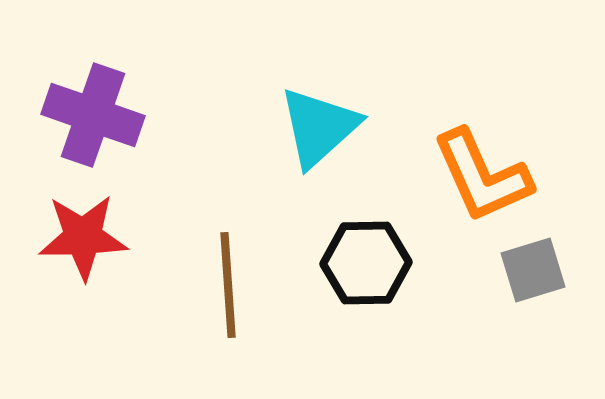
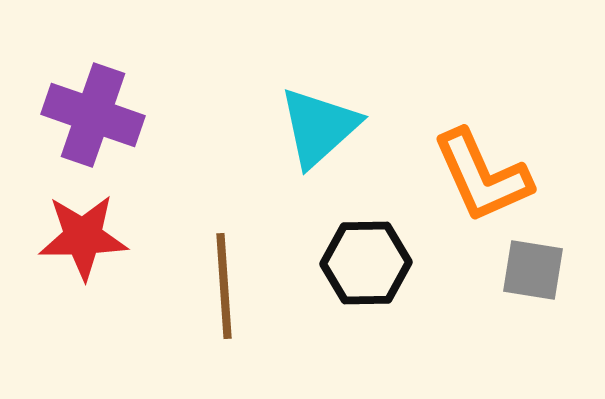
gray square: rotated 26 degrees clockwise
brown line: moved 4 px left, 1 px down
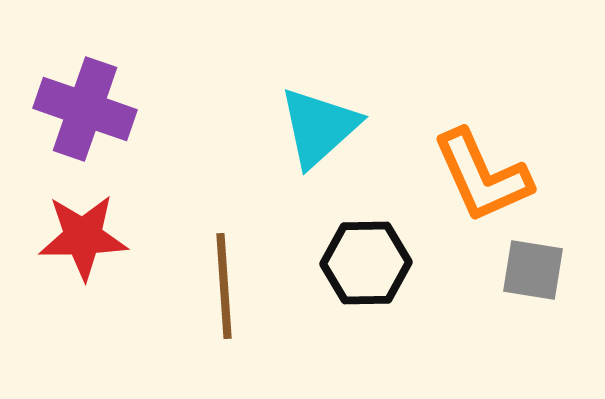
purple cross: moved 8 px left, 6 px up
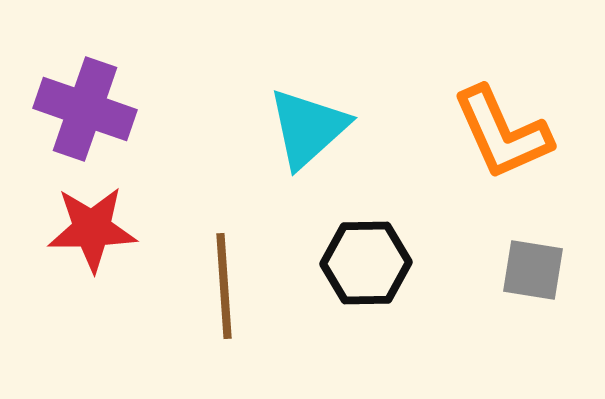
cyan triangle: moved 11 px left, 1 px down
orange L-shape: moved 20 px right, 43 px up
red star: moved 9 px right, 8 px up
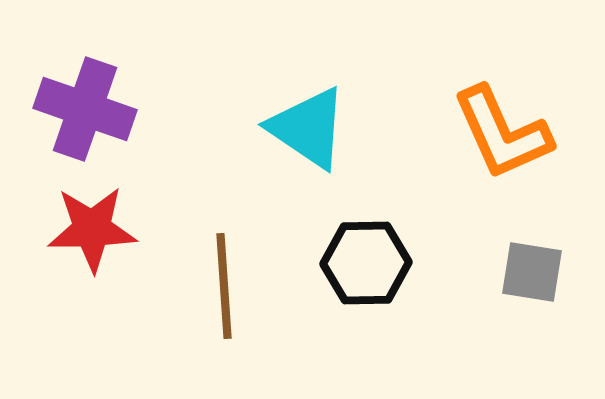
cyan triangle: rotated 44 degrees counterclockwise
gray square: moved 1 px left, 2 px down
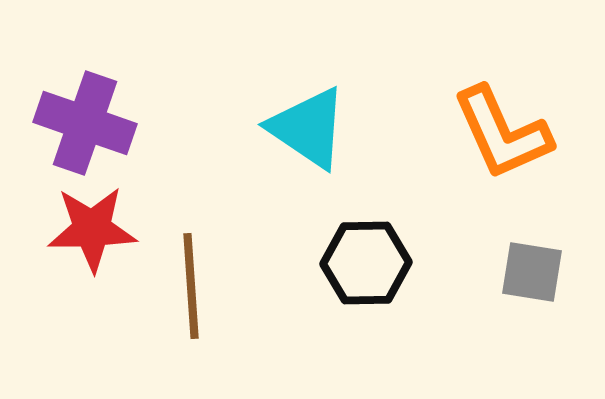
purple cross: moved 14 px down
brown line: moved 33 px left
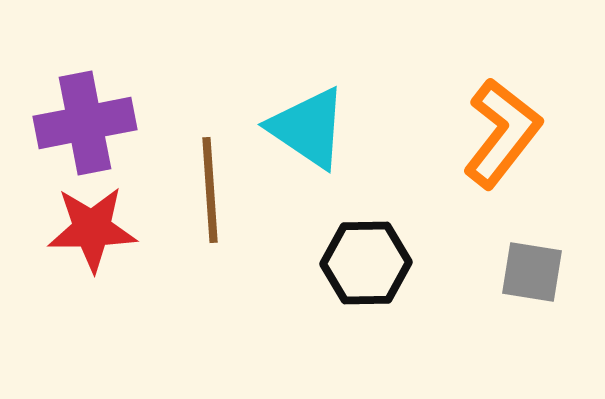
purple cross: rotated 30 degrees counterclockwise
orange L-shape: rotated 118 degrees counterclockwise
brown line: moved 19 px right, 96 px up
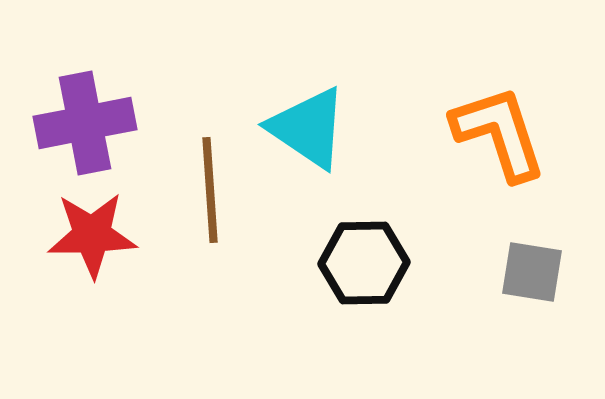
orange L-shape: moved 3 px left; rotated 56 degrees counterclockwise
red star: moved 6 px down
black hexagon: moved 2 px left
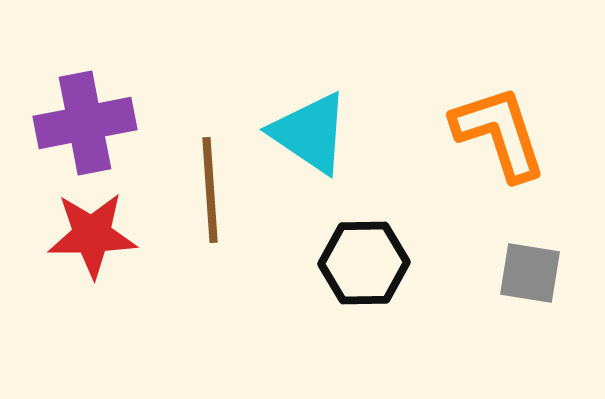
cyan triangle: moved 2 px right, 5 px down
gray square: moved 2 px left, 1 px down
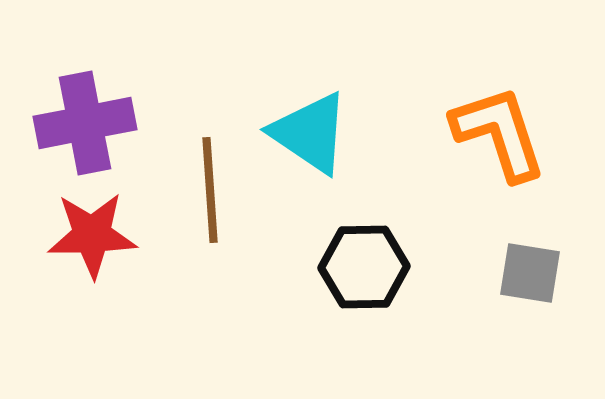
black hexagon: moved 4 px down
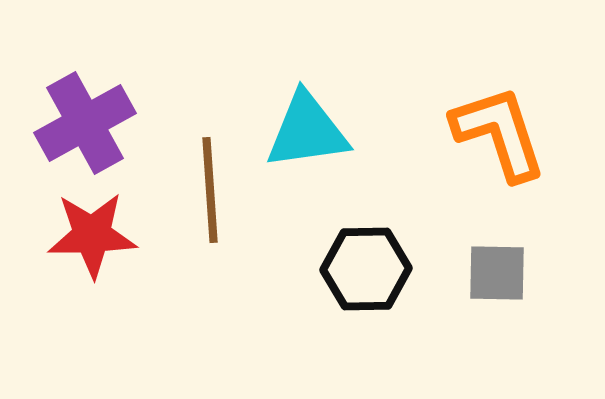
purple cross: rotated 18 degrees counterclockwise
cyan triangle: moved 3 px left, 2 px up; rotated 42 degrees counterclockwise
black hexagon: moved 2 px right, 2 px down
gray square: moved 33 px left; rotated 8 degrees counterclockwise
